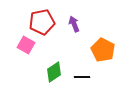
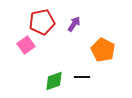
purple arrow: rotated 56 degrees clockwise
pink square: rotated 24 degrees clockwise
green diamond: moved 9 px down; rotated 15 degrees clockwise
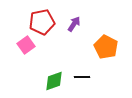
orange pentagon: moved 3 px right, 3 px up
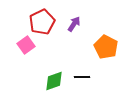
red pentagon: rotated 15 degrees counterclockwise
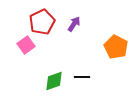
orange pentagon: moved 10 px right
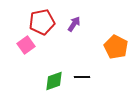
red pentagon: rotated 15 degrees clockwise
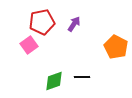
pink square: moved 3 px right
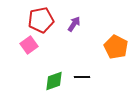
red pentagon: moved 1 px left, 2 px up
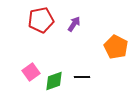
pink square: moved 2 px right, 27 px down
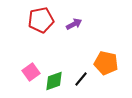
purple arrow: rotated 28 degrees clockwise
orange pentagon: moved 10 px left, 16 px down; rotated 15 degrees counterclockwise
black line: moved 1 px left, 2 px down; rotated 49 degrees counterclockwise
